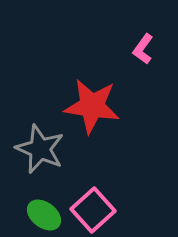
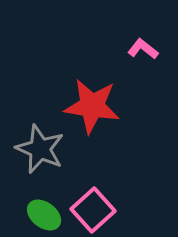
pink L-shape: rotated 92 degrees clockwise
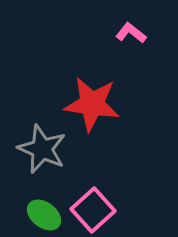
pink L-shape: moved 12 px left, 16 px up
red star: moved 2 px up
gray star: moved 2 px right
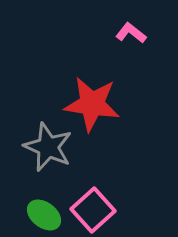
gray star: moved 6 px right, 2 px up
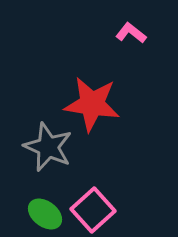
green ellipse: moved 1 px right, 1 px up
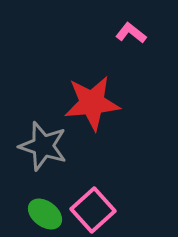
red star: moved 1 px up; rotated 14 degrees counterclockwise
gray star: moved 5 px left, 1 px up; rotated 6 degrees counterclockwise
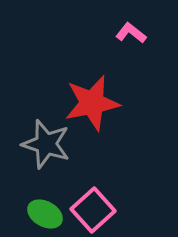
red star: rotated 6 degrees counterclockwise
gray star: moved 3 px right, 2 px up
green ellipse: rotated 8 degrees counterclockwise
